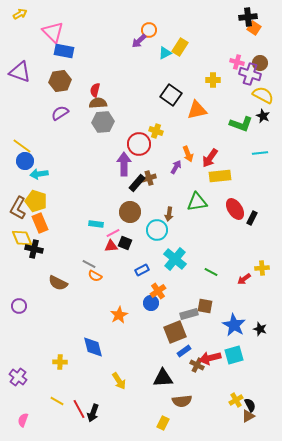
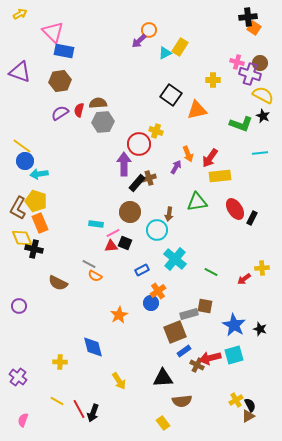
red semicircle at (95, 90): moved 16 px left, 20 px down
yellow rectangle at (163, 423): rotated 64 degrees counterclockwise
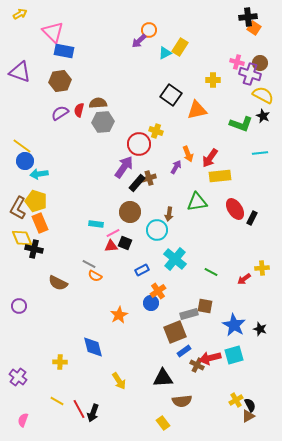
purple arrow at (124, 164): moved 3 px down; rotated 35 degrees clockwise
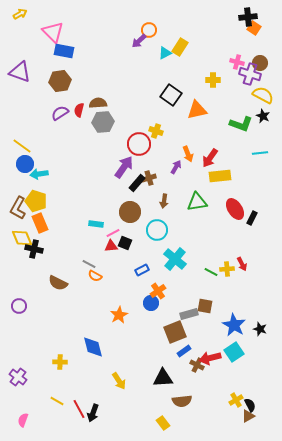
blue circle at (25, 161): moved 3 px down
brown arrow at (169, 214): moved 5 px left, 13 px up
yellow cross at (262, 268): moved 35 px left, 1 px down
red arrow at (244, 279): moved 2 px left, 15 px up; rotated 80 degrees counterclockwise
cyan square at (234, 355): moved 3 px up; rotated 18 degrees counterclockwise
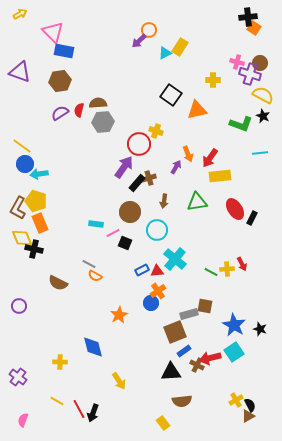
red triangle at (111, 246): moved 46 px right, 25 px down
black triangle at (163, 378): moved 8 px right, 6 px up
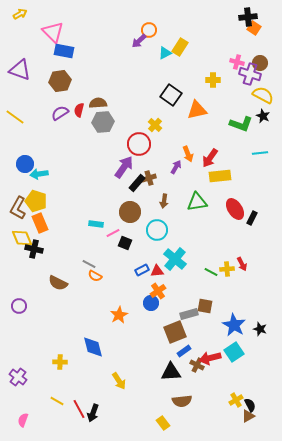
purple triangle at (20, 72): moved 2 px up
yellow cross at (156, 131): moved 1 px left, 6 px up; rotated 24 degrees clockwise
yellow line at (22, 146): moved 7 px left, 29 px up
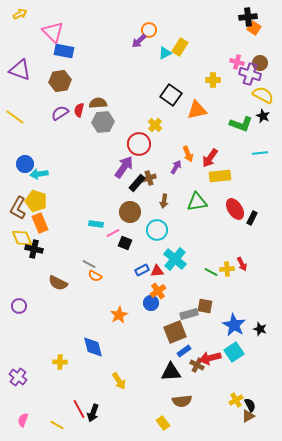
yellow line at (57, 401): moved 24 px down
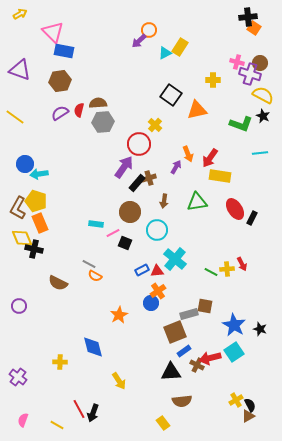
yellow rectangle at (220, 176): rotated 15 degrees clockwise
